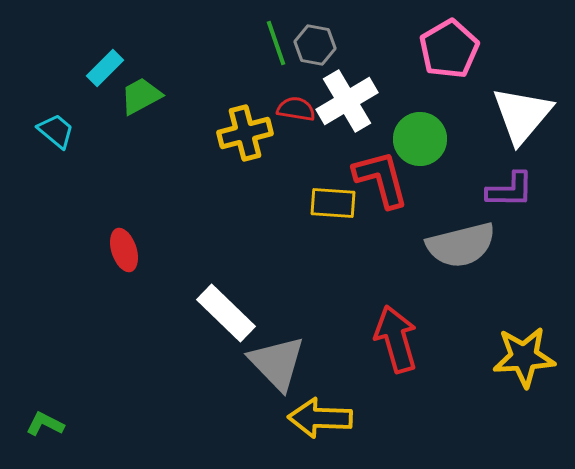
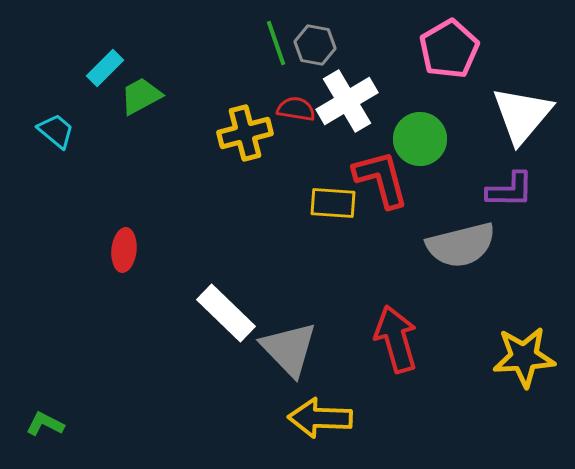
red ellipse: rotated 24 degrees clockwise
gray triangle: moved 12 px right, 14 px up
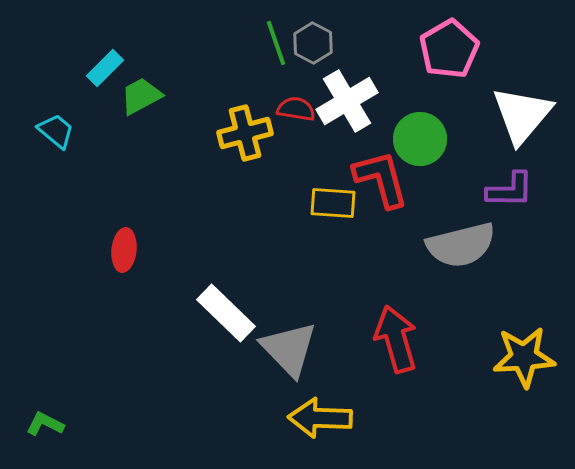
gray hexagon: moved 2 px left, 2 px up; rotated 18 degrees clockwise
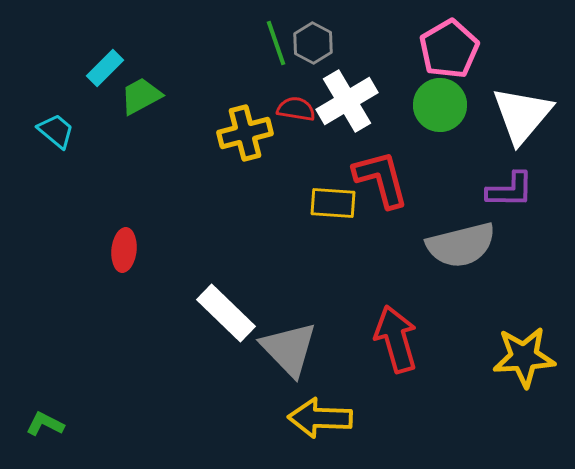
green circle: moved 20 px right, 34 px up
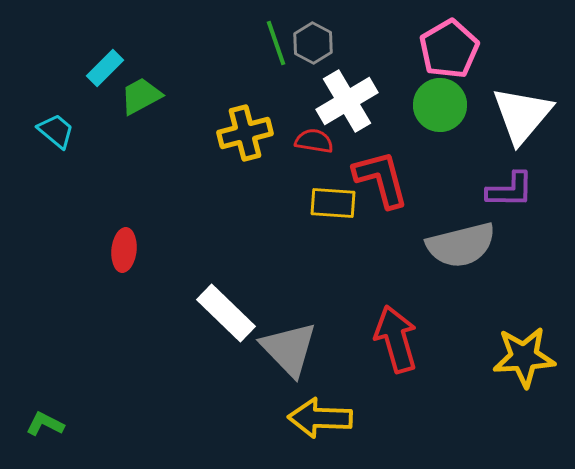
red semicircle: moved 18 px right, 32 px down
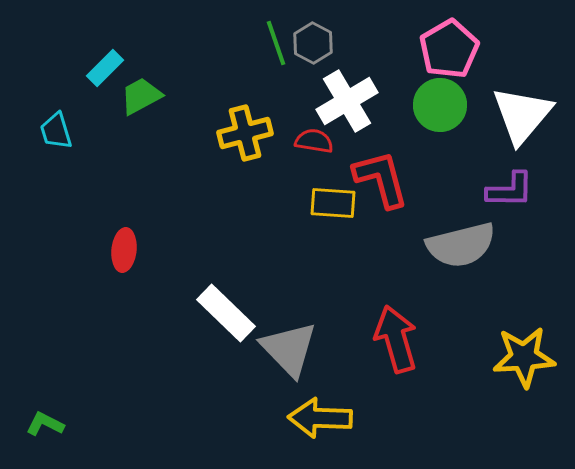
cyan trapezoid: rotated 147 degrees counterclockwise
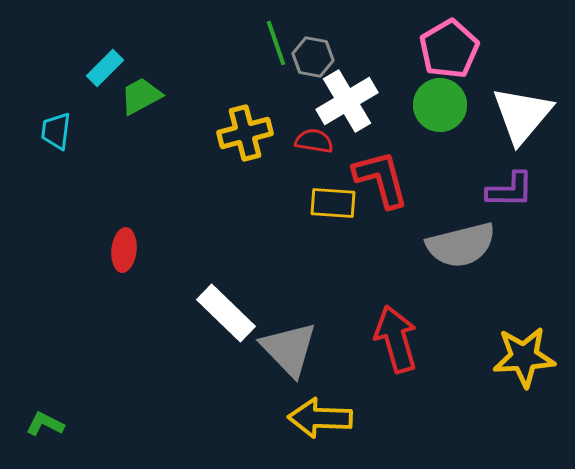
gray hexagon: moved 14 px down; rotated 18 degrees counterclockwise
cyan trapezoid: rotated 24 degrees clockwise
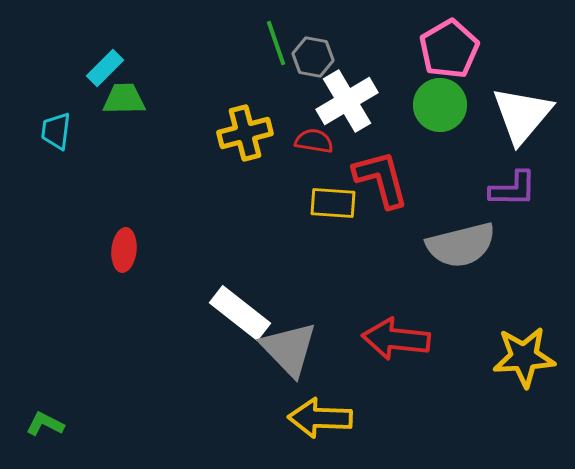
green trapezoid: moved 17 px left, 3 px down; rotated 27 degrees clockwise
purple L-shape: moved 3 px right, 1 px up
white rectangle: moved 14 px right; rotated 6 degrees counterclockwise
red arrow: rotated 68 degrees counterclockwise
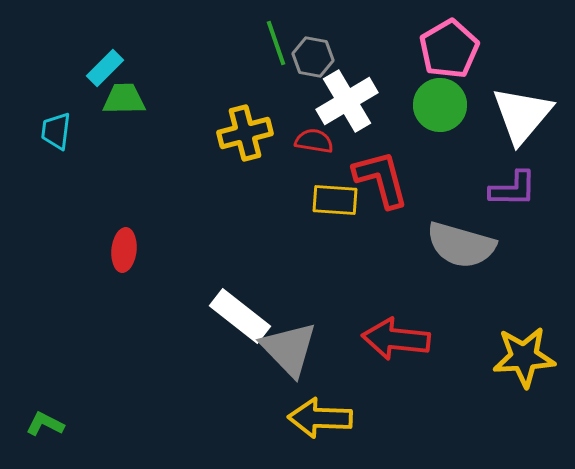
yellow rectangle: moved 2 px right, 3 px up
gray semicircle: rotated 30 degrees clockwise
white rectangle: moved 3 px down
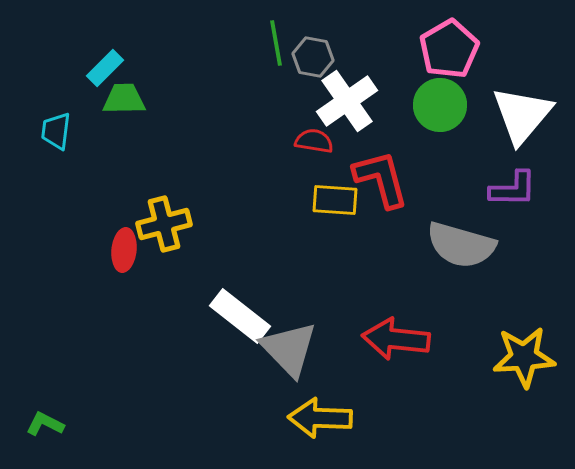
green line: rotated 9 degrees clockwise
white cross: rotated 4 degrees counterclockwise
yellow cross: moved 81 px left, 91 px down
